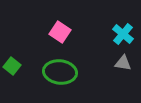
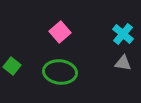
pink square: rotated 15 degrees clockwise
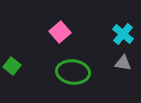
green ellipse: moved 13 px right
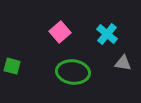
cyan cross: moved 16 px left
green square: rotated 24 degrees counterclockwise
